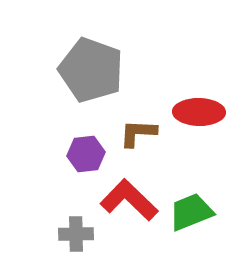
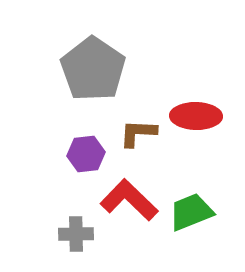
gray pentagon: moved 2 px right, 1 px up; rotated 14 degrees clockwise
red ellipse: moved 3 px left, 4 px down
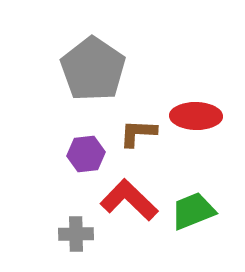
green trapezoid: moved 2 px right, 1 px up
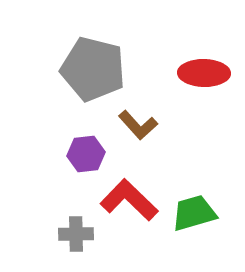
gray pentagon: rotated 20 degrees counterclockwise
red ellipse: moved 8 px right, 43 px up
brown L-shape: moved 8 px up; rotated 135 degrees counterclockwise
green trapezoid: moved 1 px right, 2 px down; rotated 6 degrees clockwise
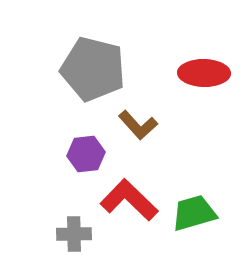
gray cross: moved 2 px left
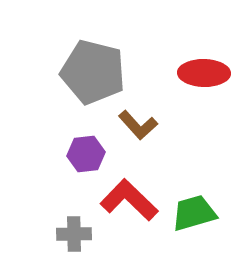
gray pentagon: moved 3 px down
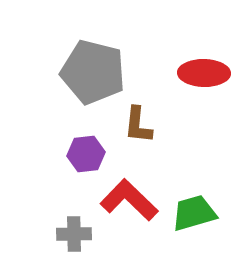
brown L-shape: rotated 48 degrees clockwise
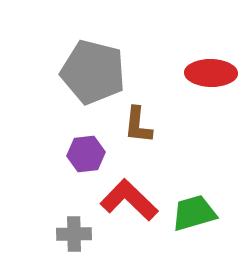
red ellipse: moved 7 px right
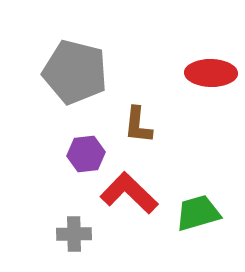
gray pentagon: moved 18 px left
red L-shape: moved 7 px up
green trapezoid: moved 4 px right
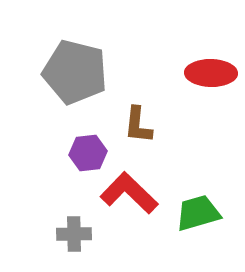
purple hexagon: moved 2 px right, 1 px up
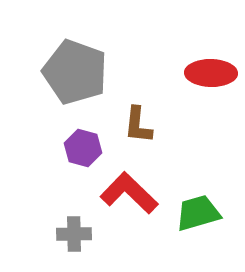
gray pentagon: rotated 6 degrees clockwise
purple hexagon: moved 5 px left, 5 px up; rotated 21 degrees clockwise
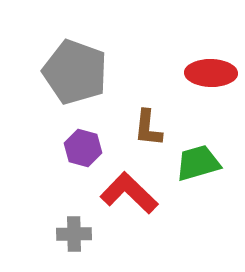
brown L-shape: moved 10 px right, 3 px down
green trapezoid: moved 50 px up
